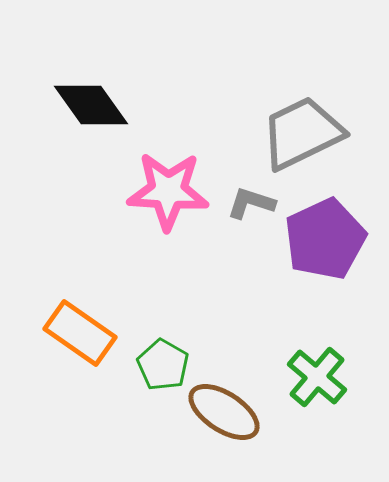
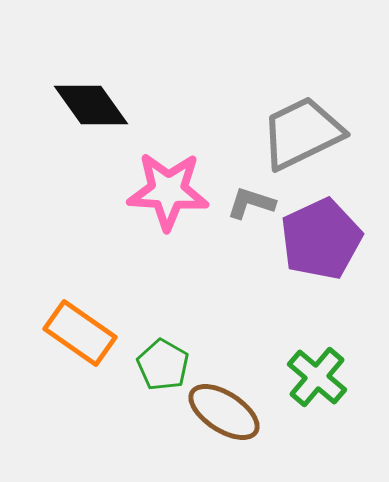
purple pentagon: moved 4 px left
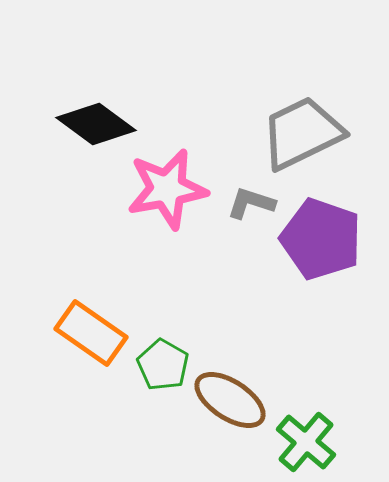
black diamond: moved 5 px right, 19 px down; rotated 18 degrees counterclockwise
pink star: moved 1 px left, 2 px up; rotated 14 degrees counterclockwise
purple pentagon: rotated 28 degrees counterclockwise
orange rectangle: moved 11 px right
green cross: moved 11 px left, 65 px down
brown ellipse: moved 6 px right, 12 px up
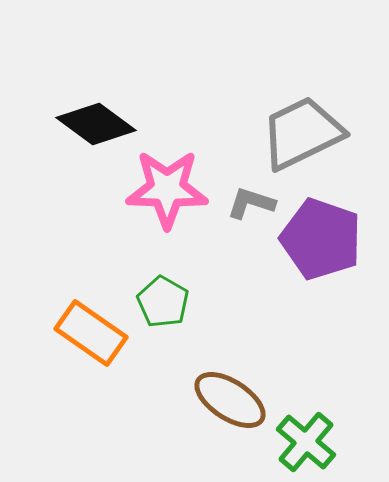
pink star: rotated 12 degrees clockwise
green pentagon: moved 63 px up
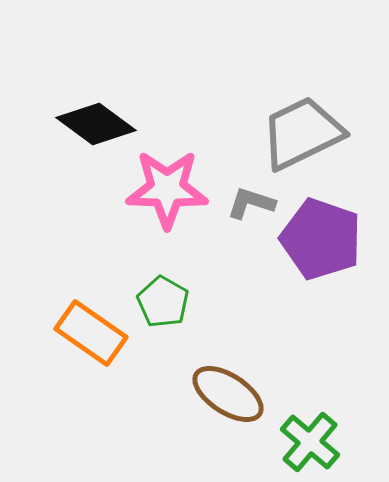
brown ellipse: moved 2 px left, 6 px up
green cross: moved 4 px right
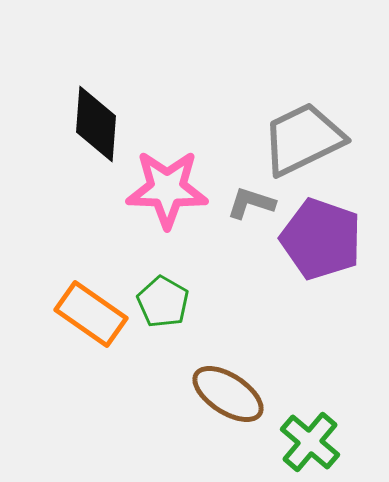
black diamond: rotated 58 degrees clockwise
gray trapezoid: moved 1 px right, 6 px down
orange rectangle: moved 19 px up
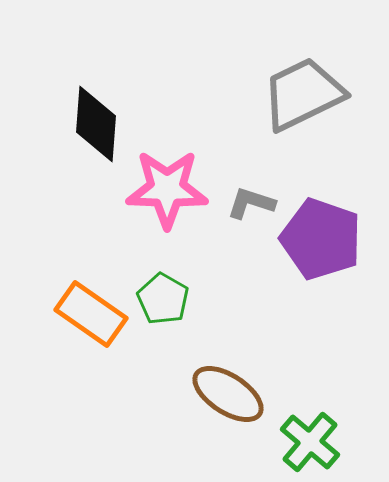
gray trapezoid: moved 45 px up
green pentagon: moved 3 px up
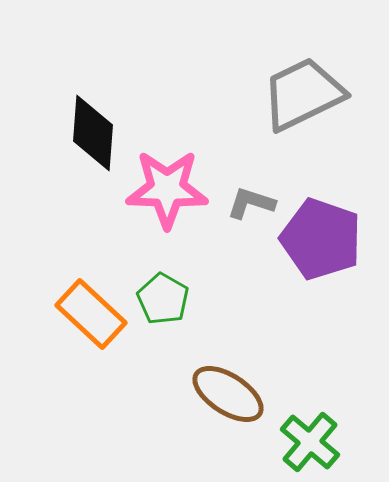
black diamond: moved 3 px left, 9 px down
orange rectangle: rotated 8 degrees clockwise
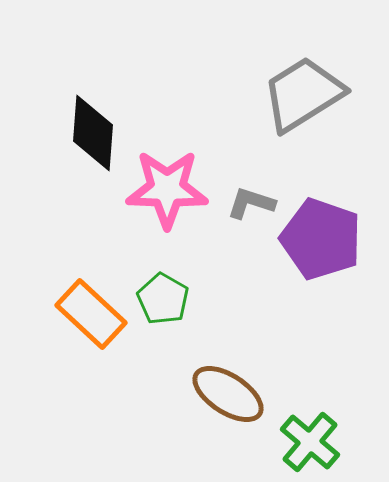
gray trapezoid: rotated 6 degrees counterclockwise
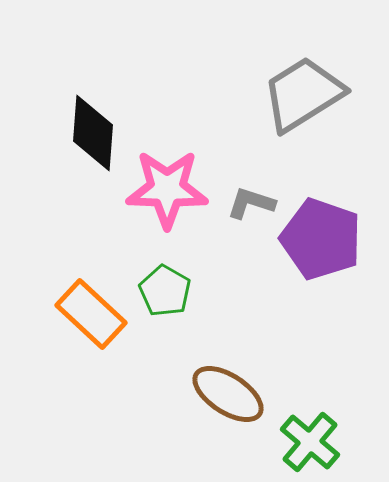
green pentagon: moved 2 px right, 8 px up
